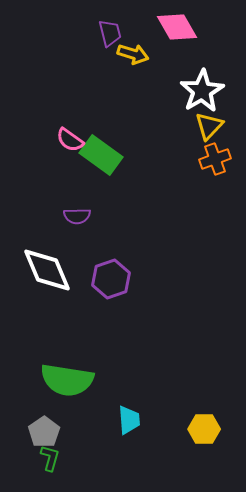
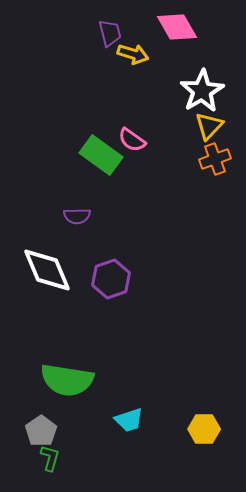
pink semicircle: moved 62 px right
cyan trapezoid: rotated 76 degrees clockwise
gray pentagon: moved 3 px left, 1 px up
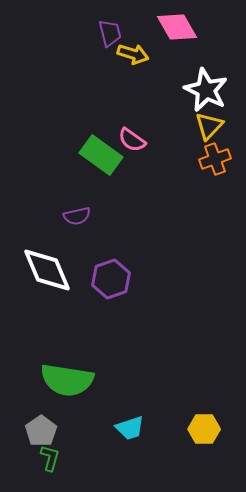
white star: moved 4 px right, 1 px up; rotated 15 degrees counterclockwise
purple semicircle: rotated 12 degrees counterclockwise
cyan trapezoid: moved 1 px right, 8 px down
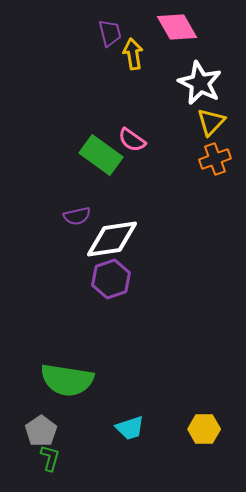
yellow arrow: rotated 116 degrees counterclockwise
white star: moved 6 px left, 7 px up
yellow triangle: moved 2 px right, 4 px up
white diamond: moved 65 px right, 31 px up; rotated 76 degrees counterclockwise
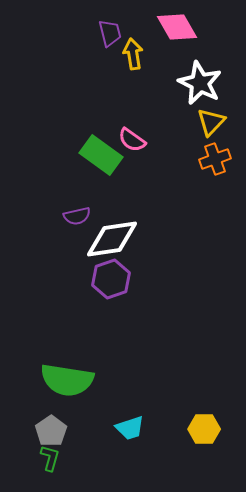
gray pentagon: moved 10 px right
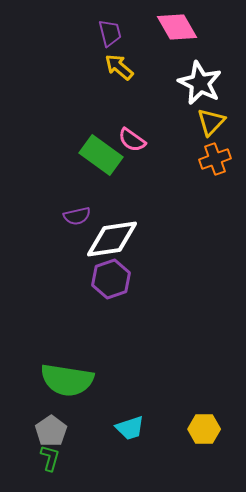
yellow arrow: moved 14 px left, 13 px down; rotated 40 degrees counterclockwise
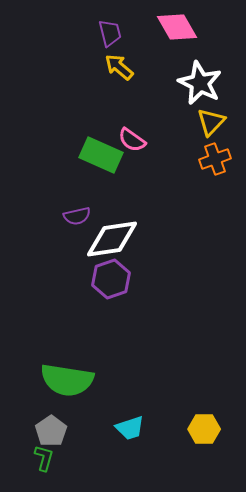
green rectangle: rotated 12 degrees counterclockwise
green L-shape: moved 6 px left
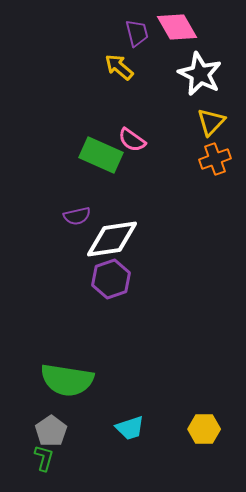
purple trapezoid: moved 27 px right
white star: moved 9 px up
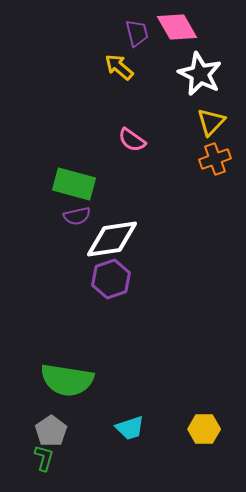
green rectangle: moved 27 px left, 29 px down; rotated 9 degrees counterclockwise
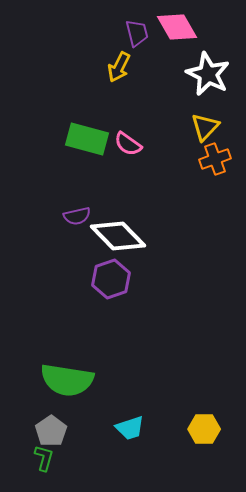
yellow arrow: rotated 104 degrees counterclockwise
white star: moved 8 px right
yellow triangle: moved 6 px left, 5 px down
pink semicircle: moved 4 px left, 4 px down
green rectangle: moved 13 px right, 45 px up
white diamond: moved 6 px right, 3 px up; rotated 54 degrees clockwise
